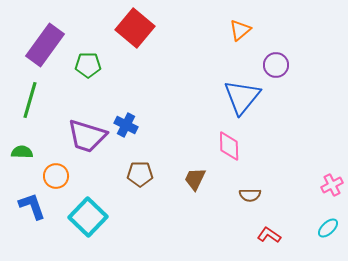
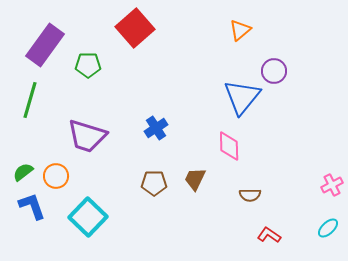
red square: rotated 9 degrees clockwise
purple circle: moved 2 px left, 6 px down
blue cross: moved 30 px right, 3 px down; rotated 30 degrees clockwise
green semicircle: moved 1 px right, 20 px down; rotated 40 degrees counterclockwise
brown pentagon: moved 14 px right, 9 px down
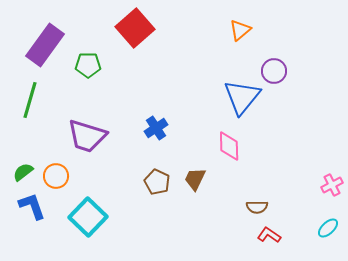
brown pentagon: moved 3 px right, 1 px up; rotated 25 degrees clockwise
brown semicircle: moved 7 px right, 12 px down
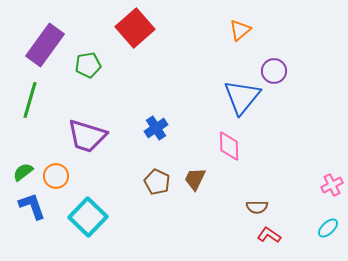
green pentagon: rotated 10 degrees counterclockwise
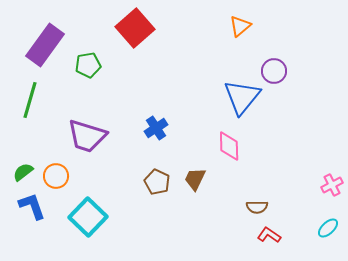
orange triangle: moved 4 px up
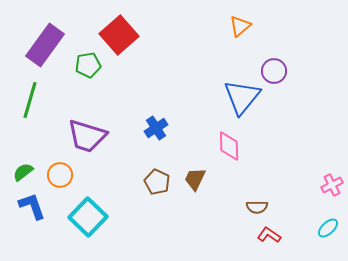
red square: moved 16 px left, 7 px down
orange circle: moved 4 px right, 1 px up
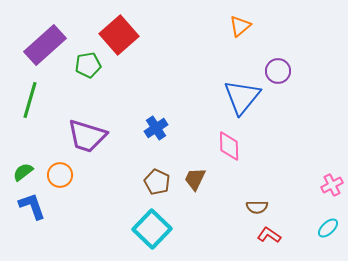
purple rectangle: rotated 12 degrees clockwise
purple circle: moved 4 px right
cyan square: moved 64 px right, 12 px down
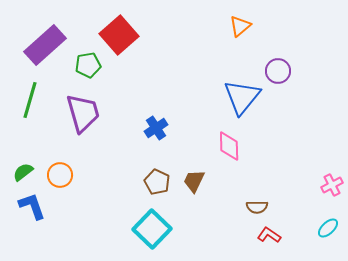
purple trapezoid: moved 4 px left, 23 px up; rotated 123 degrees counterclockwise
brown trapezoid: moved 1 px left, 2 px down
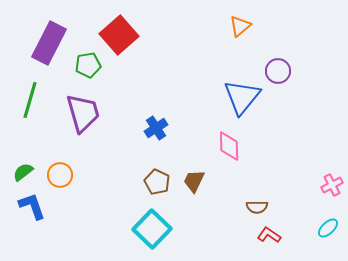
purple rectangle: moved 4 px right, 2 px up; rotated 21 degrees counterclockwise
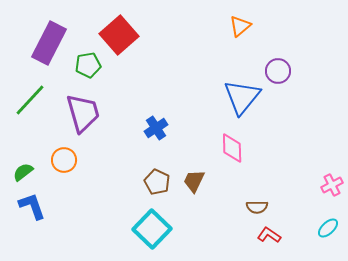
green line: rotated 27 degrees clockwise
pink diamond: moved 3 px right, 2 px down
orange circle: moved 4 px right, 15 px up
